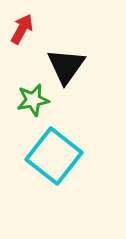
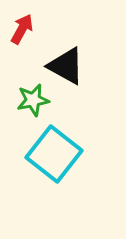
black triangle: rotated 36 degrees counterclockwise
cyan square: moved 2 px up
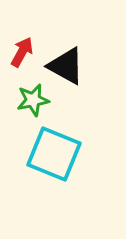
red arrow: moved 23 px down
cyan square: rotated 16 degrees counterclockwise
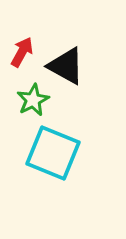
green star: rotated 16 degrees counterclockwise
cyan square: moved 1 px left, 1 px up
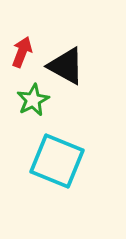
red arrow: rotated 8 degrees counterclockwise
cyan square: moved 4 px right, 8 px down
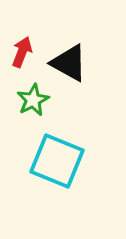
black triangle: moved 3 px right, 3 px up
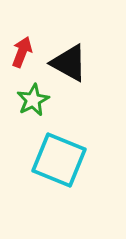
cyan square: moved 2 px right, 1 px up
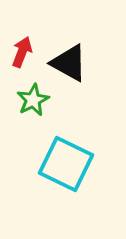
cyan square: moved 7 px right, 4 px down; rotated 4 degrees clockwise
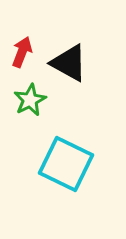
green star: moved 3 px left
